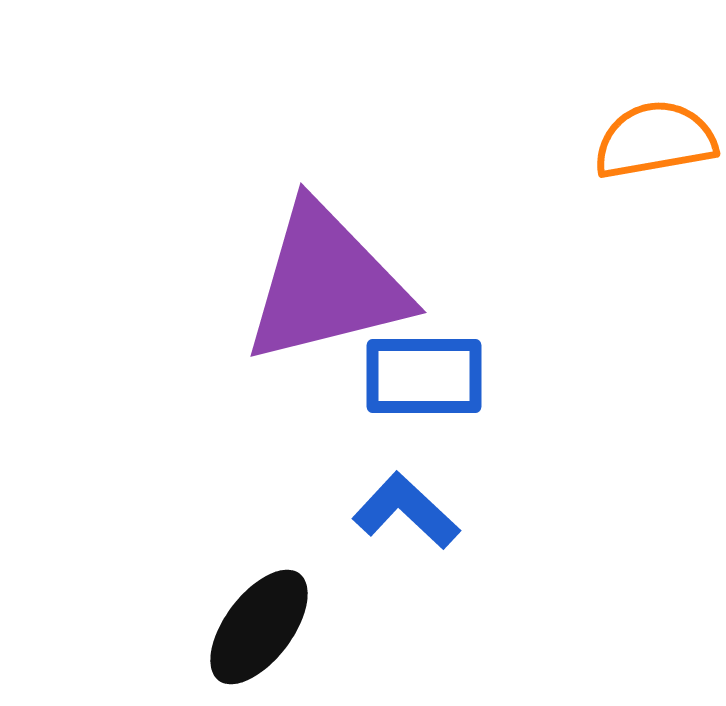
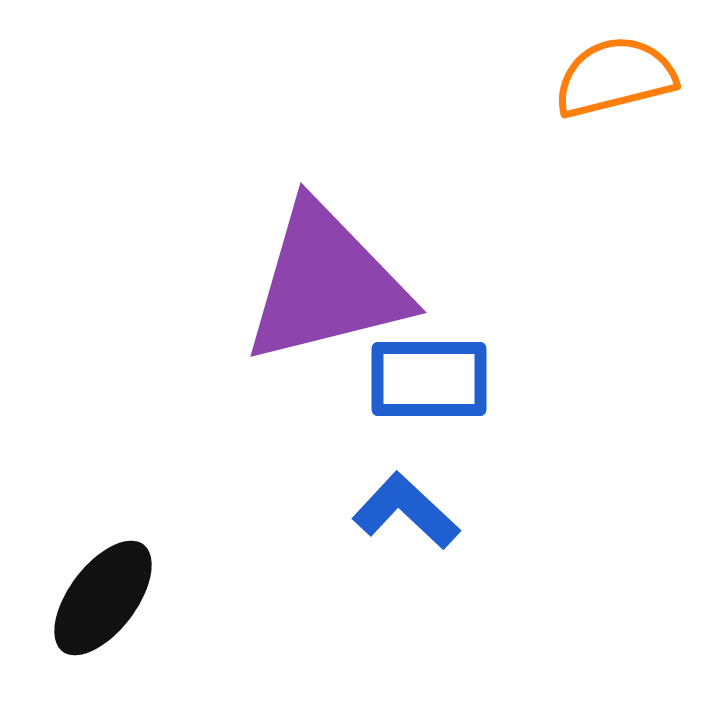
orange semicircle: moved 40 px left, 63 px up; rotated 4 degrees counterclockwise
blue rectangle: moved 5 px right, 3 px down
black ellipse: moved 156 px left, 29 px up
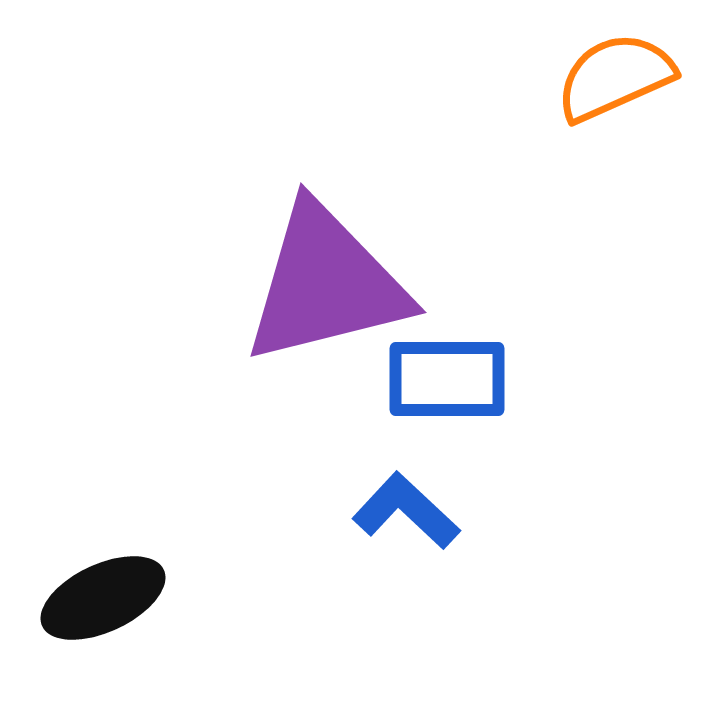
orange semicircle: rotated 10 degrees counterclockwise
blue rectangle: moved 18 px right
black ellipse: rotated 28 degrees clockwise
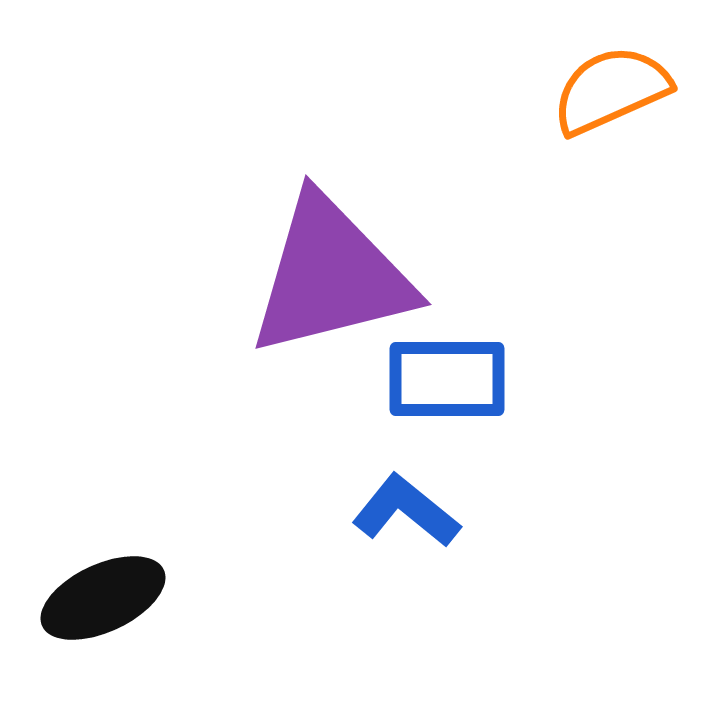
orange semicircle: moved 4 px left, 13 px down
purple triangle: moved 5 px right, 8 px up
blue L-shape: rotated 4 degrees counterclockwise
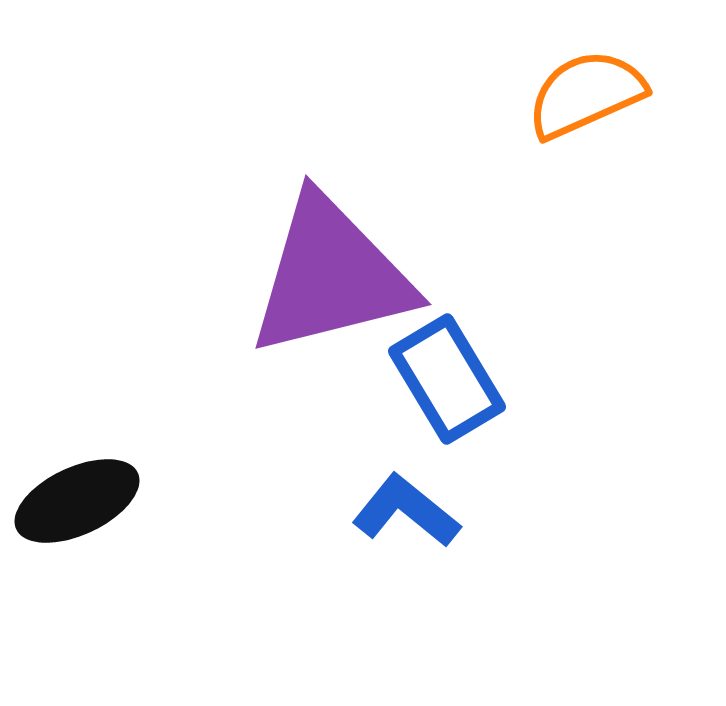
orange semicircle: moved 25 px left, 4 px down
blue rectangle: rotated 59 degrees clockwise
black ellipse: moved 26 px left, 97 px up
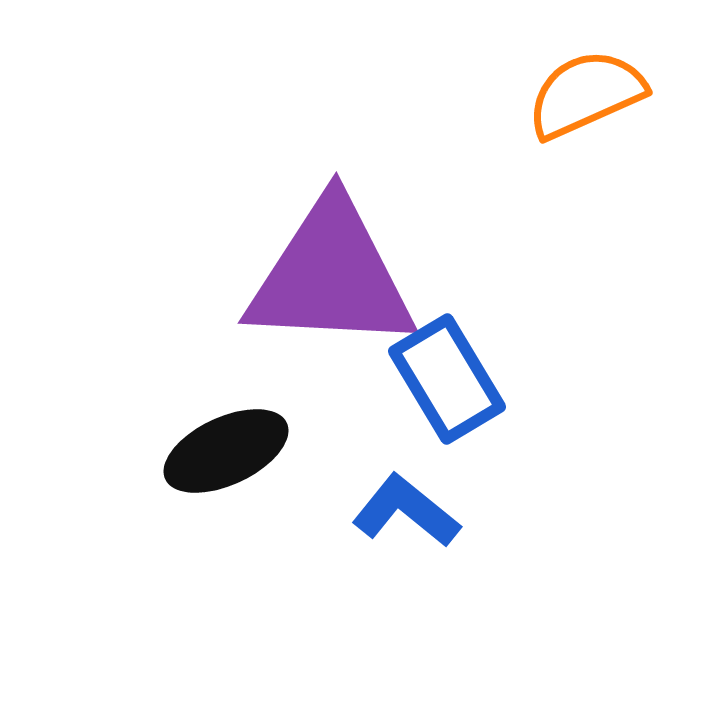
purple triangle: rotated 17 degrees clockwise
black ellipse: moved 149 px right, 50 px up
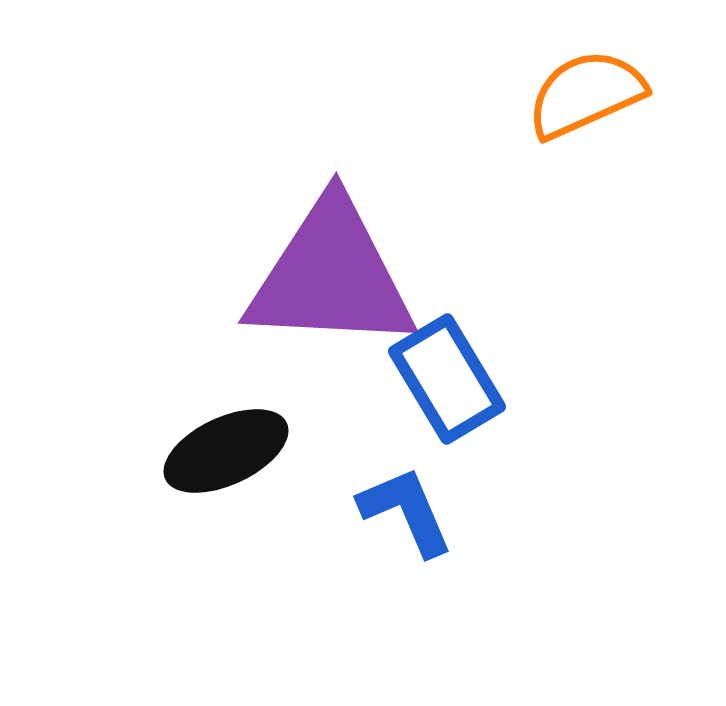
blue L-shape: rotated 28 degrees clockwise
